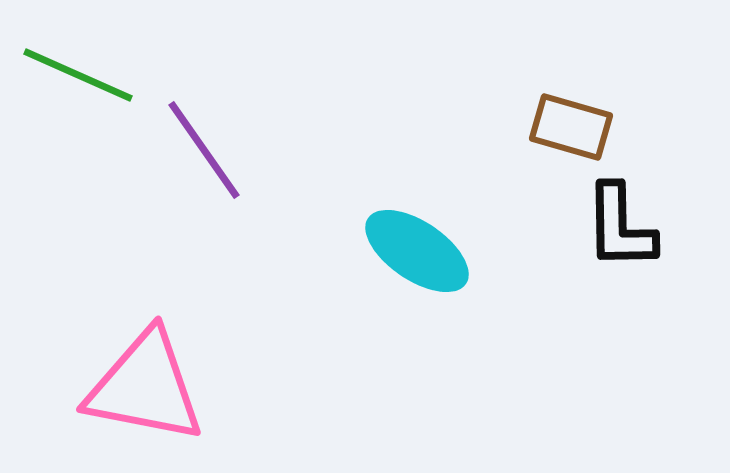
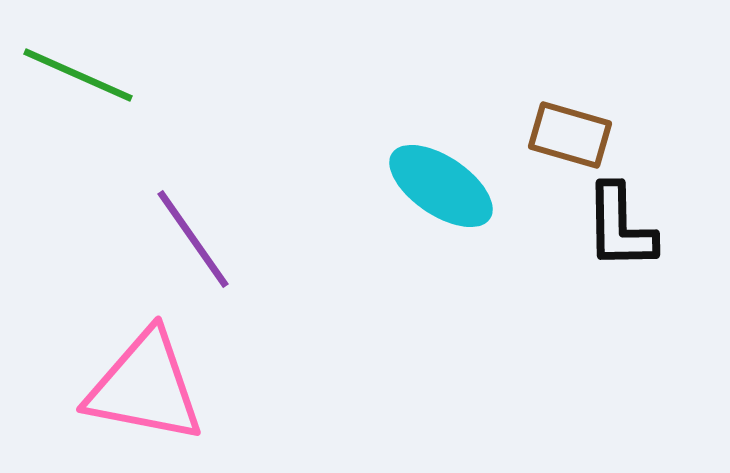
brown rectangle: moved 1 px left, 8 px down
purple line: moved 11 px left, 89 px down
cyan ellipse: moved 24 px right, 65 px up
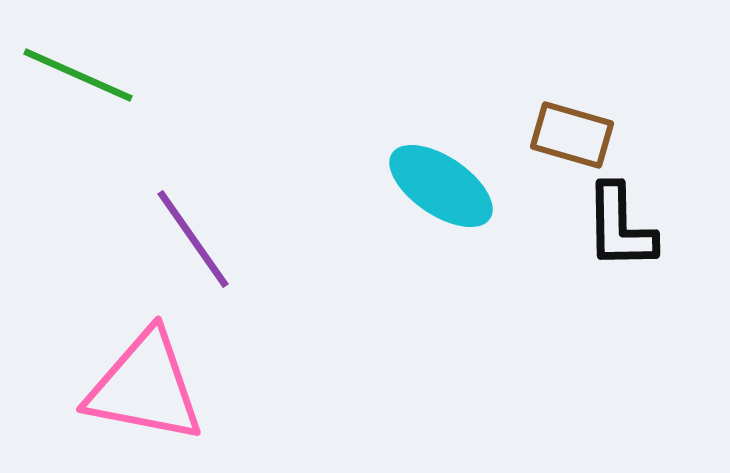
brown rectangle: moved 2 px right
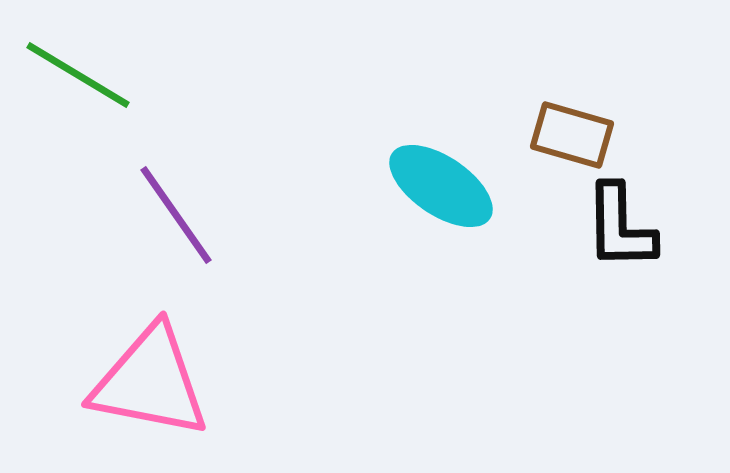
green line: rotated 7 degrees clockwise
purple line: moved 17 px left, 24 px up
pink triangle: moved 5 px right, 5 px up
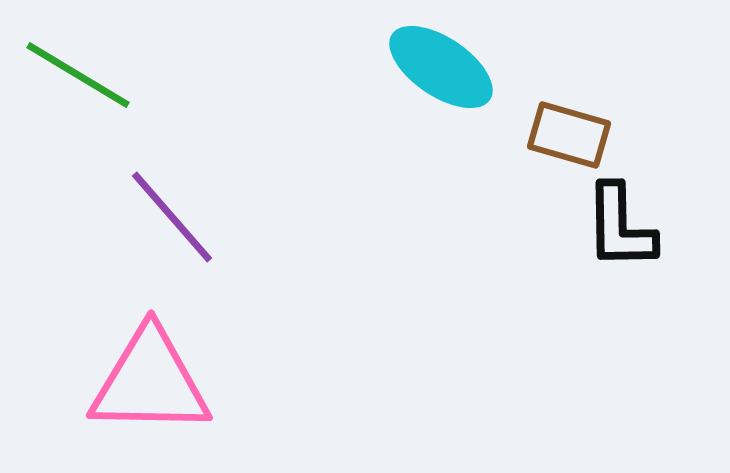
brown rectangle: moved 3 px left
cyan ellipse: moved 119 px up
purple line: moved 4 px left, 2 px down; rotated 6 degrees counterclockwise
pink triangle: rotated 10 degrees counterclockwise
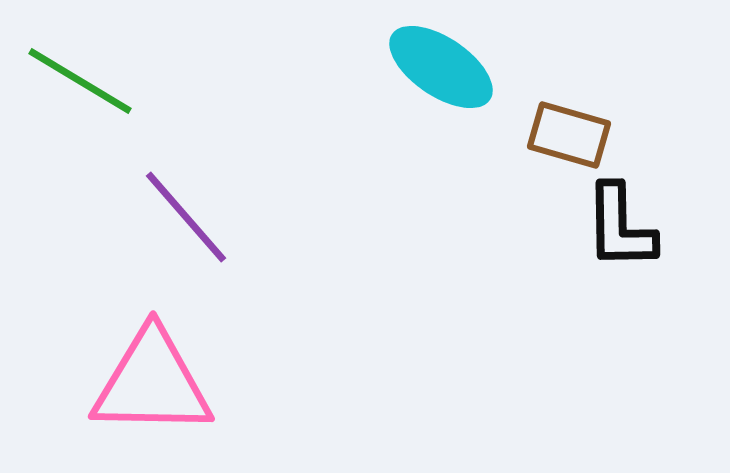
green line: moved 2 px right, 6 px down
purple line: moved 14 px right
pink triangle: moved 2 px right, 1 px down
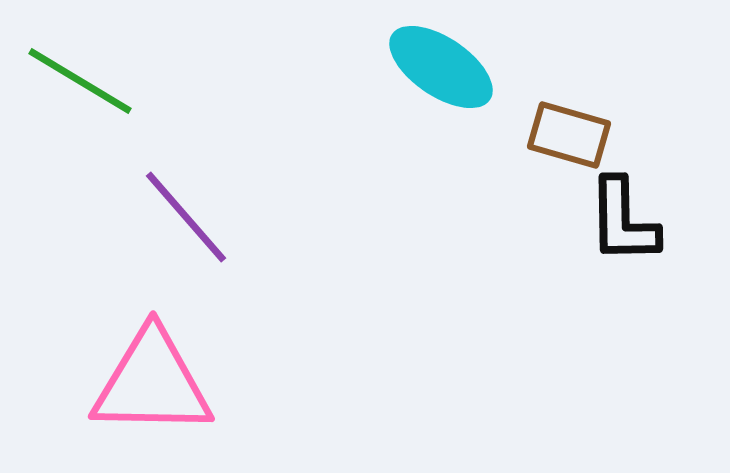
black L-shape: moved 3 px right, 6 px up
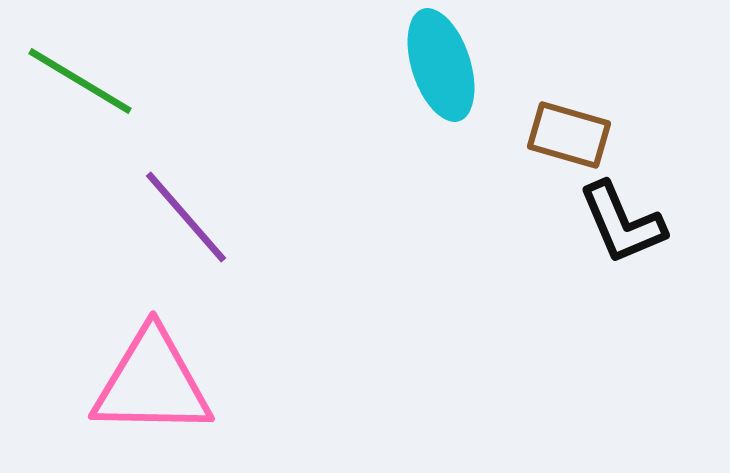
cyan ellipse: moved 2 px up; rotated 38 degrees clockwise
black L-shape: moved 1 px left, 2 px down; rotated 22 degrees counterclockwise
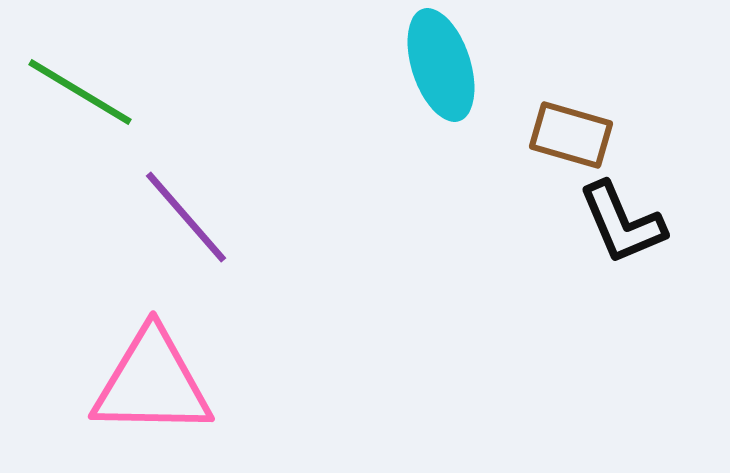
green line: moved 11 px down
brown rectangle: moved 2 px right
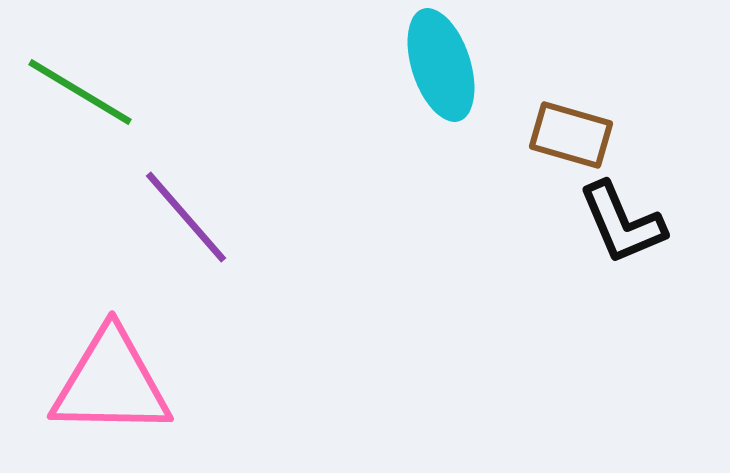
pink triangle: moved 41 px left
